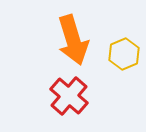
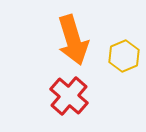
yellow hexagon: moved 2 px down
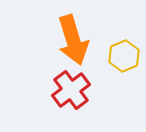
red cross: moved 2 px right, 6 px up; rotated 12 degrees clockwise
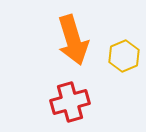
red cross: moved 1 px left, 12 px down; rotated 21 degrees clockwise
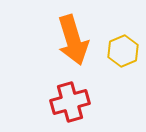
yellow hexagon: moved 1 px left, 5 px up
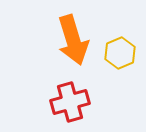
yellow hexagon: moved 3 px left, 2 px down
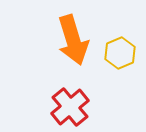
red cross: moved 5 px down; rotated 24 degrees counterclockwise
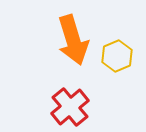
yellow hexagon: moved 3 px left, 3 px down
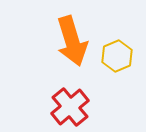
orange arrow: moved 1 px left, 1 px down
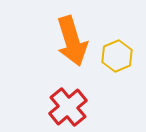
red cross: moved 2 px left
